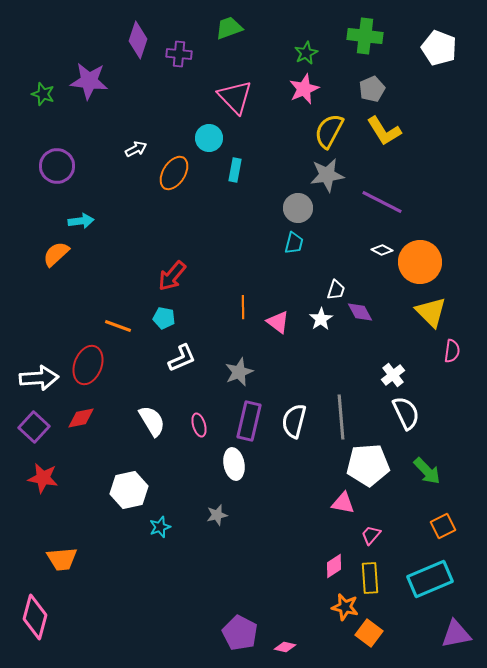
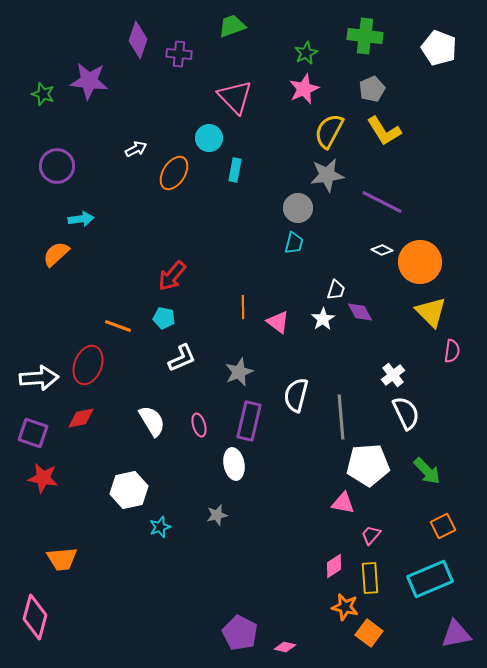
green trapezoid at (229, 28): moved 3 px right, 2 px up
cyan arrow at (81, 221): moved 2 px up
white star at (321, 319): moved 2 px right
white semicircle at (294, 421): moved 2 px right, 26 px up
purple square at (34, 427): moved 1 px left, 6 px down; rotated 24 degrees counterclockwise
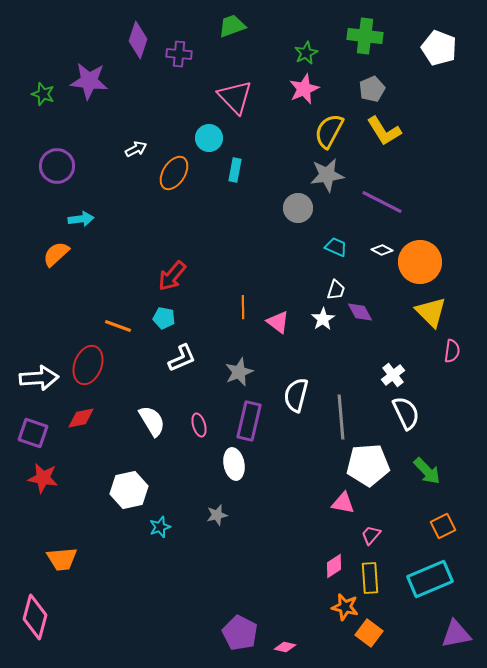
cyan trapezoid at (294, 243): moved 42 px right, 4 px down; rotated 80 degrees counterclockwise
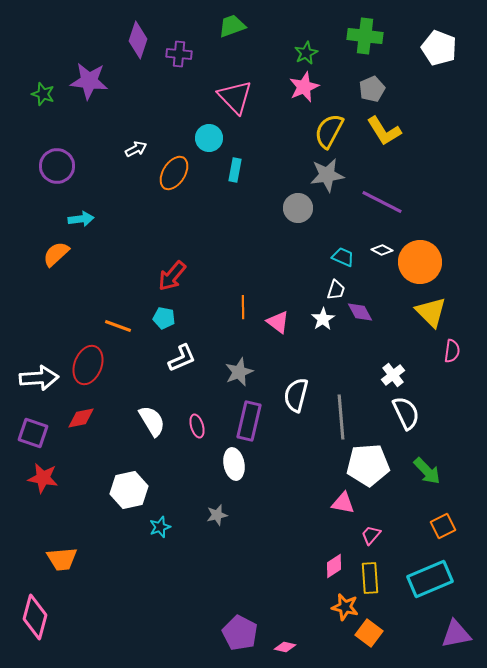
pink star at (304, 89): moved 2 px up
cyan trapezoid at (336, 247): moved 7 px right, 10 px down
pink ellipse at (199, 425): moved 2 px left, 1 px down
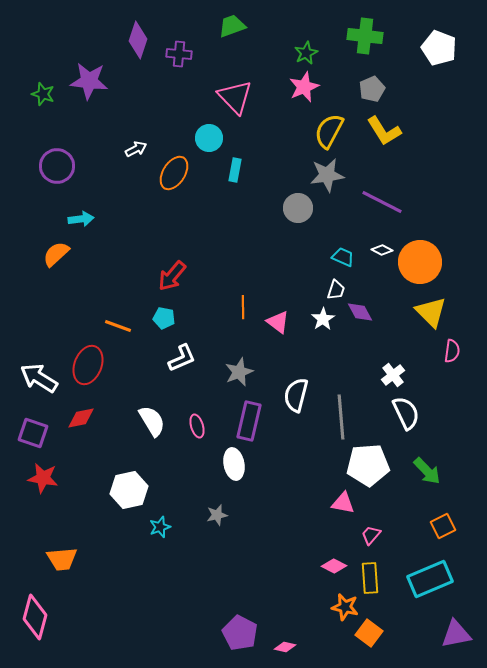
white arrow at (39, 378): rotated 144 degrees counterclockwise
pink diamond at (334, 566): rotated 60 degrees clockwise
